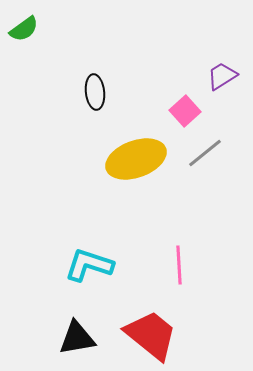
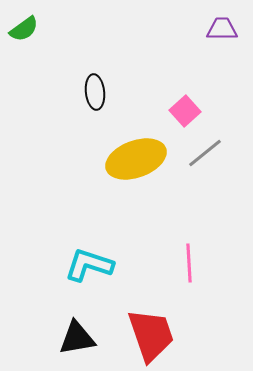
purple trapezoid: moved 47 px up; rotated 32 degrees clockwise
pink line: moved 10 px right, 2 px up
red trapezoid: rotated 32 degrees clockwise
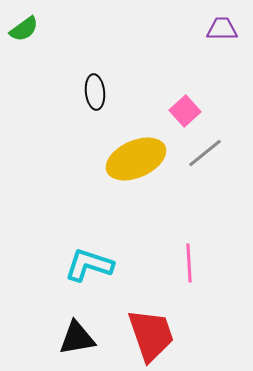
yellow ellipse: rotated 4 degrees counterclockwise
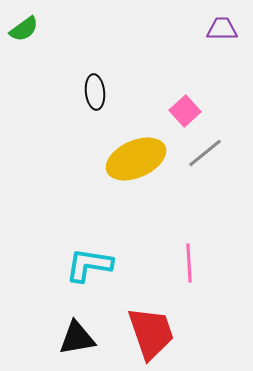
cyan L-shape: rotated 9 degrees counterclockwise
red trapezoid: moved 2 px up
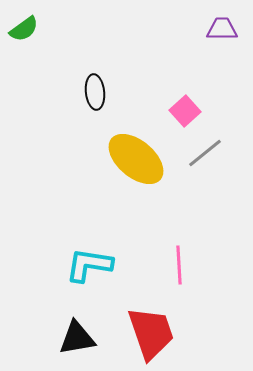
yellow ellipse: rotated 64 degrees clockwise
pink line: moved 10 px left, 2 px down
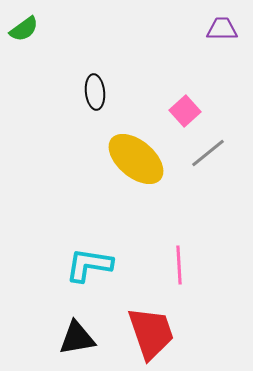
gray line: moved 3 px right
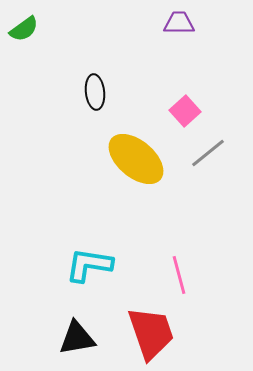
purple trapezoid: moved 43 px left, 6 px up
pink line: moved 10 px down; rotated 12 degrees counterclockwise
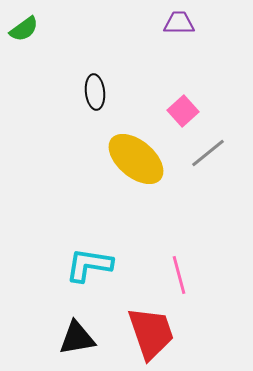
pink square: moved 2 px left
